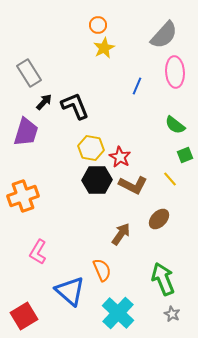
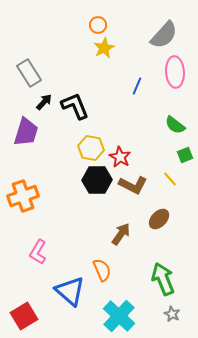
cyan cross: moved 1 px right, 3 px down
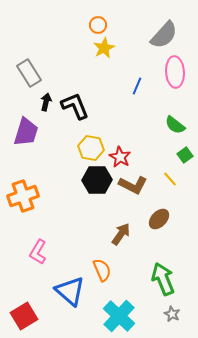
black arrow: moved 2 px right; rotated 30 degrees counterclockwise
green square: rotated 14 degrees counterclockwise
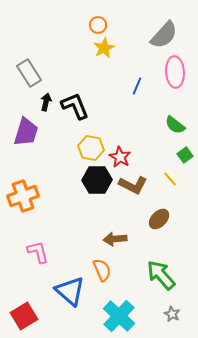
brown arrow: moved 6 px left, 5 px down; rotated 130 degrees counterclockwise
pink L-shape: rotated 135 degrees clockwise
green arrow: moved 2 px left, 4 px up; rotated 20 degrees counterclockwise
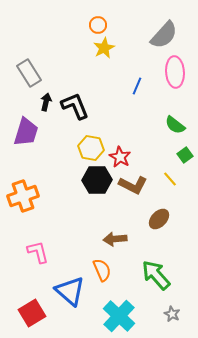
green arrow: moved 5 px left
red square: moved 8 px right, 3 px up
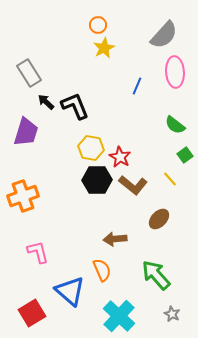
black arrow: rotated 60 degrees counterclockwise
brown L-shape: rotated 12 degrees clockwise
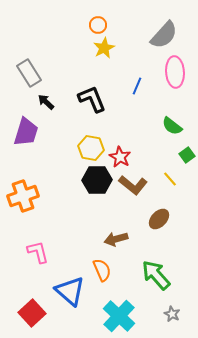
black L-shape: moved 17 px right, 7 px up
green semicircle: moved 3 px left, 1 px down
green square: moved 2 px right
brown arrow: moved 1 px right; rotated 10 degrees counterclockwise
red square: rotated 12 degrees counterclockwise
